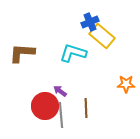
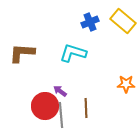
yellow rectangle: moved 21 px right, 15 px up
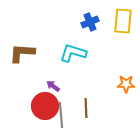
yellow rectangle: rotated 55 degrees clockwise
purple arrow: moved 7 px left, 5 px up
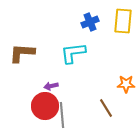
cyan L-shape: rotated 24 degrees counterclockwise
purple arrow: moved 2 px left; rotated 48 degrees counterclockwise
brown line: moved 20 px right; rotated 30 degrees counterclockwise
gray line: moved 1 px right
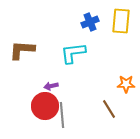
yellow rectangle: moved 2 px left
brown L-shape: moved 3 px up
brown line: moved 3 px right, 1 px down
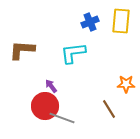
purple arrow: rotated 64 degrees clockwise
gray line: moved 3 px down; rotated 65 degrees counterclockwise
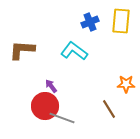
cyan L-shape: moved 1 px right, 2 px up; rotated 44 degrees clockwise
